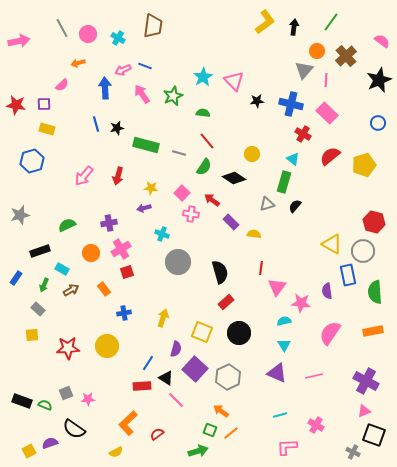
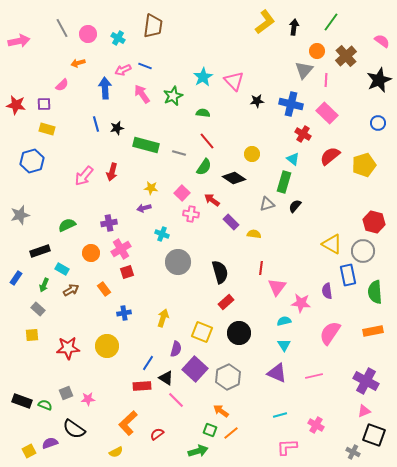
red arrow at (118, 176): moved 6 px left, 4 px up
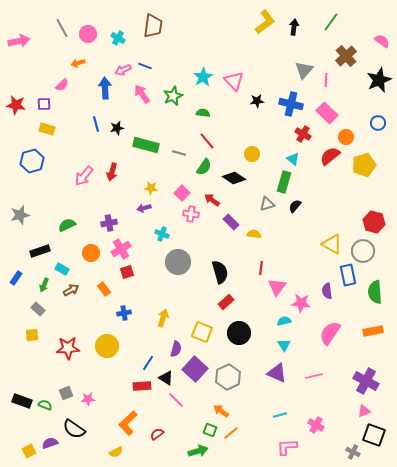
orange circle at (317, 51): moved 29 px right, 86 px down
